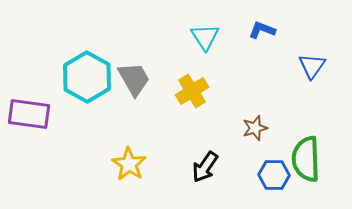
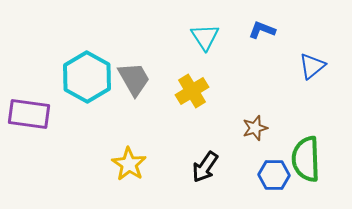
blue triangle: rotated 16 degrees clockwise
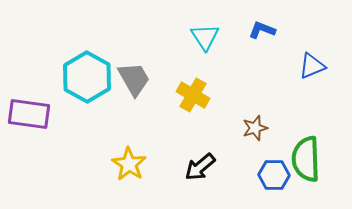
blue triangle: rotated 16 degrees clockwise
yellow cross: moved 1 px right, 4 px down; rotated 28 degrees counterclockwise
black arrow: moved 5 px left; rotated 16 degrees clockwise
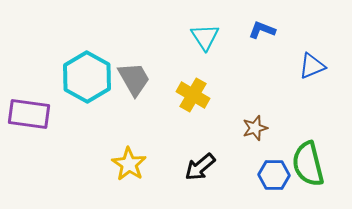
green semicircle: moved 2 px right, 5 px down; rotated 12 degrees counterclockwise
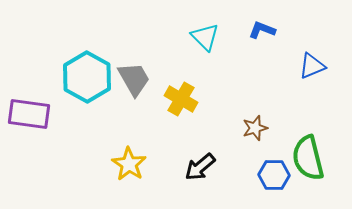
cyan triangle: rotated 12 degrees counterclockwise
yellow cross: moved 12 px left, 4 px down
green semicircle: moved 6 px up
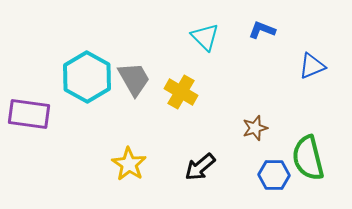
yellow cross: moved 7 px up
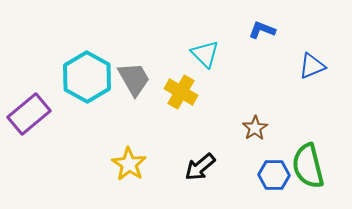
cyan triangle: moved 17 px down
purple rectangle: rotated 48 degrees counterclockwise
brown star: rotated 15 degrees counterclockwise
green semicircle: moved 8 px down
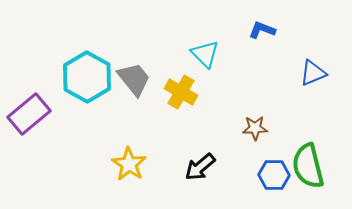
blue triangle: moved 1 px right, 7 px down
gray trapezoid: rotated 9 degrees counterclockwise
brown star: rotated 30 degrees clockwise
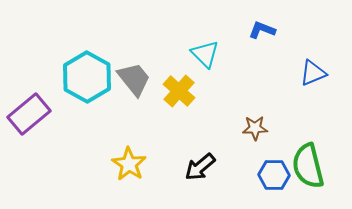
yellow cross: moved 2 px left, 1 px up; rotated 12 degrees clockwise
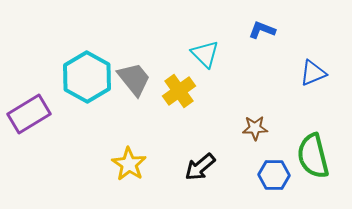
yellow cross: rotated 12 degrees clockwise
purple rectangle: rotated 9 degrees clockwise
green semicircle: moved 5 px right, 10 px up
